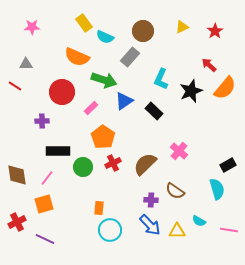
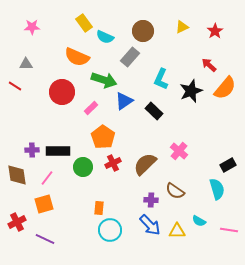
purple cross at (42, 121): moved 10 px left, 29 px down
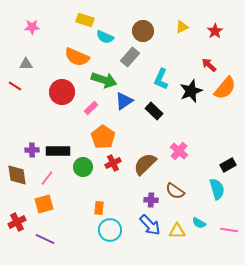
yellow rectangle at (84, 23): moved 1 px right, 3 px up; rotated 36 degrees counterclockwise
cyan semicircle at (199, 221): moved 2 px down
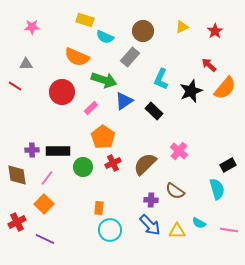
orange square at (44, 204): rotated 30 degrees counterclockwise
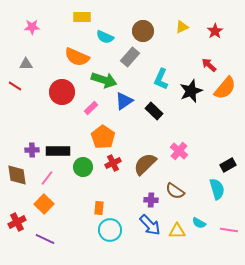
yellow rectangle at (85, 20): moved 3 px left, 3 px up; rotated 18 degrees counterclockwise
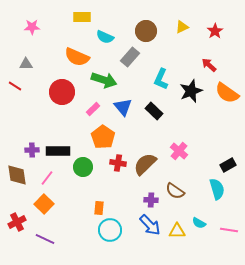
brown circle at (143, 31): moved 3 px right
orange semicircle at (225, 88): moved 2 px right, 5 px down; rotated 85 degrees clockwise
blue triangle at (124, 101): moved 1 px left, 6 px down; rotated 36 degrees counterclockwise
pink rectangle at (91, 108): moved 2 px right, 1 px down
red cross at (113, 163): moved 5 px right; rotated 35 degrees clockwise
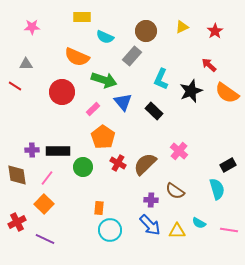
gray rectangle at (130, 57): moved 2 px right, 1 px up
blue triangle at (123, 107): moved 5 px up
red cross at (118, 163): rotated 21 degrees clockwise
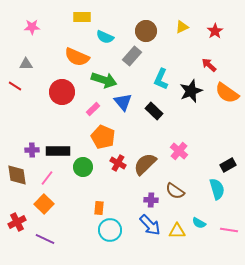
orange pentagon at (103, 137): rotated 10 degrees counterclockwise
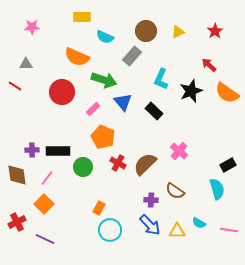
yellow triangle at (182, 27): moved 4 px left, 5 px down
orange rectangle at (99, 208): rotated 24 degrees clockwise
